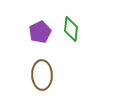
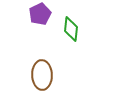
purple pentagon: moved 18 px up
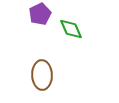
green diamond: rotated 30 degrees counterclockwise
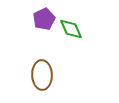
purple pentagon: moved 4 px right, 5 px down
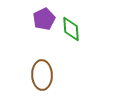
green diamond: rotated 20 degrees clockwise
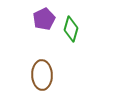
green diamond: rotated 20 degrees clockwise
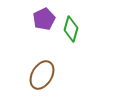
brown ellipse: rotated 32 degrees clockwise
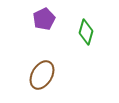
green diamond: moved 15 px right, 3 px down
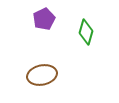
brown ellipse: rotated 48 degrees clockwise
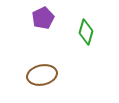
purple pentagon: moved 1 px left, 1 px up
